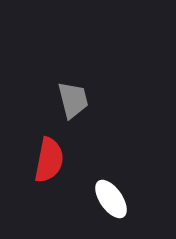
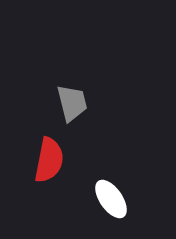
gray trapezoid: moved 1 px left, 3 px down
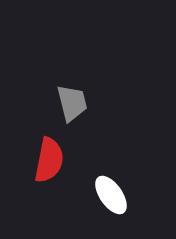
white ellipse: moved 4 px up
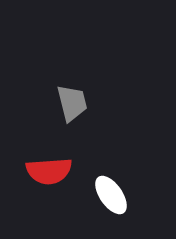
red semicircle: moved 11 px down; rotated 75 degrees clockwise
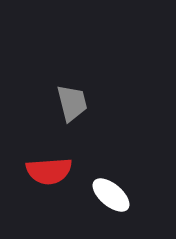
white ellipse: rotated 15 degrees counterclockwise
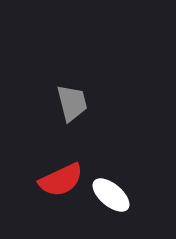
red semicircle: moved 12 px right, 9 px down; rotated 21 degrees counterclockwise
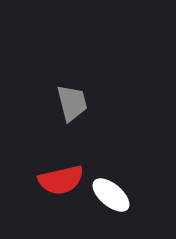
red semicircle: rotated 12 degrees clockwise
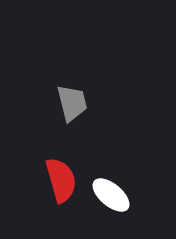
red semicircle: rotated 93 degrees counterclockwise
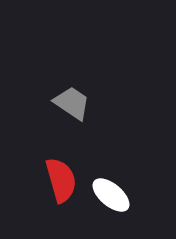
gray trapezoid: rotated 42 degrees counterclockwise
